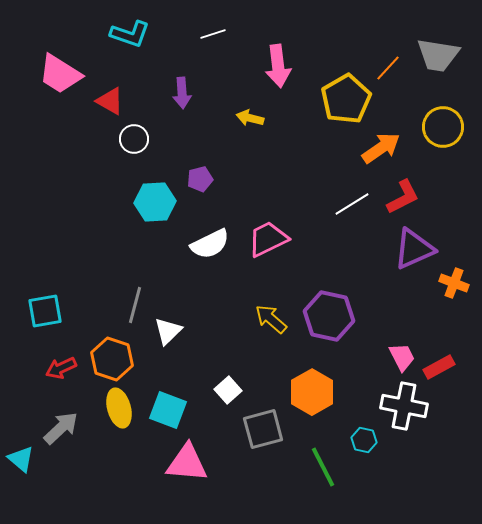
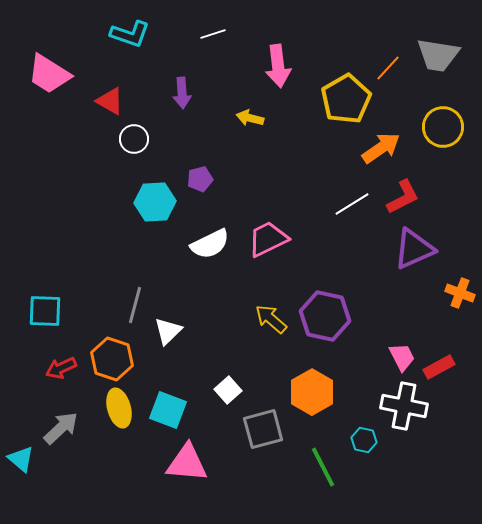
pink trapezoid at (60, 74): moved 11 px left
orange cross at (454, 283): moved 6 px right, 10 px down
cyan square at (45, 311): rotated 12 degrees clockwise
purple hexagon at (329, 316): moved 4 px left
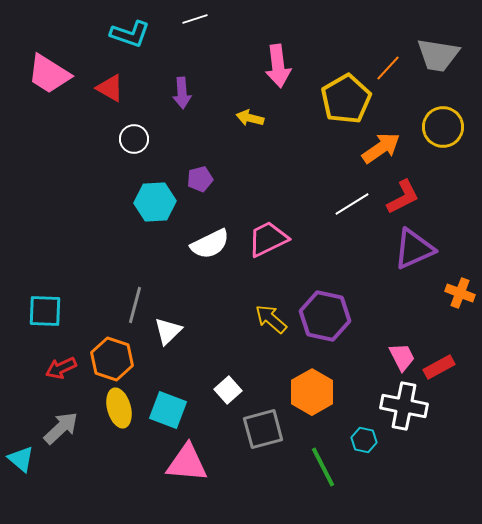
white line at (213, 34): moved 18 px left, 15 px up
red triangle at (110, 101): moved 13 px up
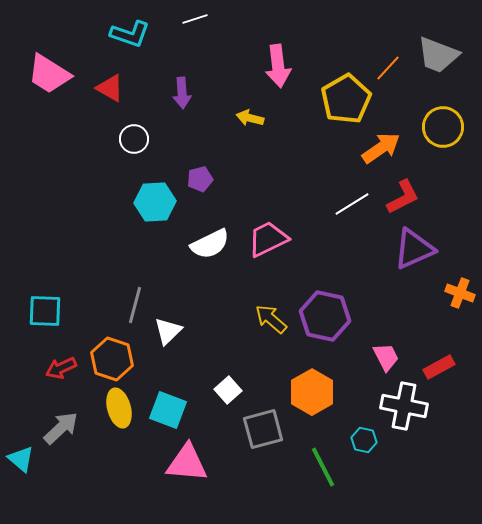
gray trapezoid at (438, 55): rotated 12 degrees clockwise
pink trapezoid at (402, 357): moved 16 px left
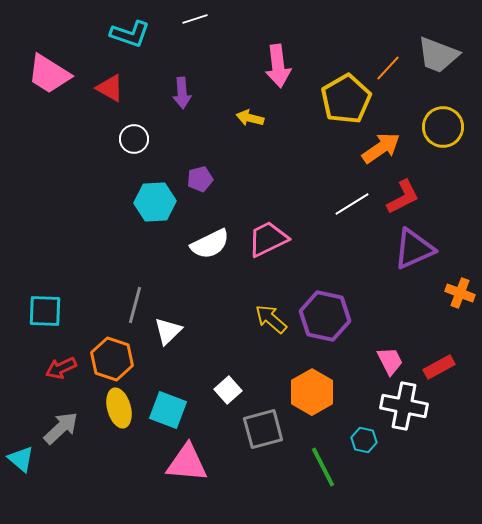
pink trapezoid at (386, 357): moved 4 px right, 4 px down
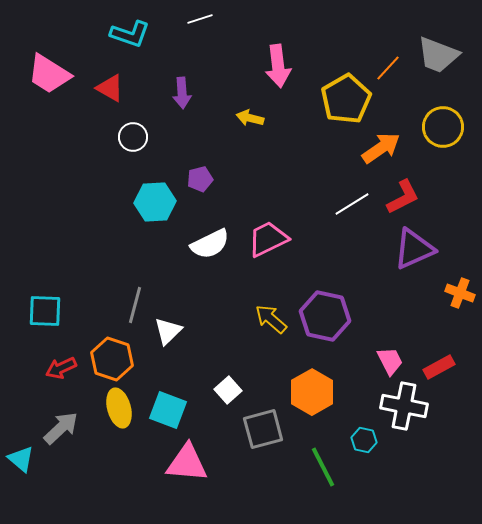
white line at (195, 19): moved 5 px right
white circle at (134, 139): moved 1 px left, 2 px up
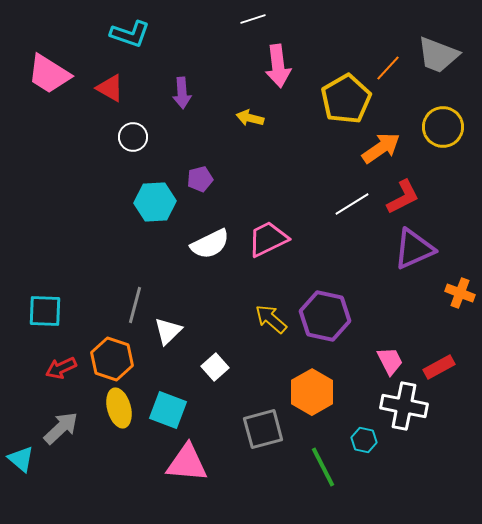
white line at (200, 19): moved 53 px right
white square at (228, 390): moved 13 px left, 23 px up
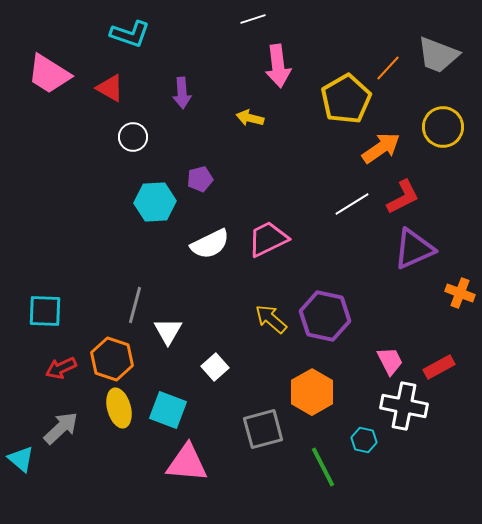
white triangle at (168, 331): rotated 16 degrees counterclockwise
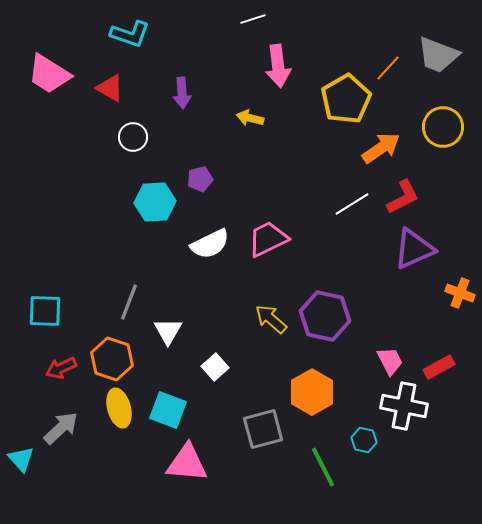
gray line at (135, 305): moved 6 px left, 3 px up; rotated 6 degrees clockwise
cyan triangle at (21, 459): rotated 8 degrees clockwise
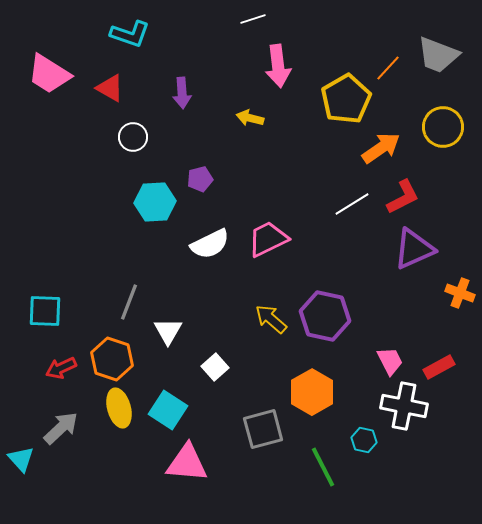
cyan square at (168, 410): rotated 12 degrees clockwise
